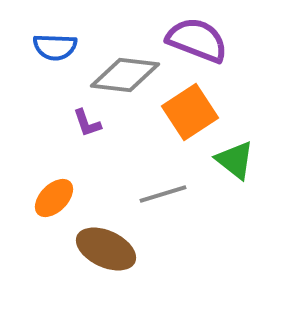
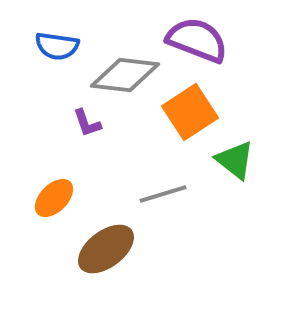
blue semicircle: moved 2 px right, 1 px up; rotated 6 degrees clockwise
brown ellipse: rotated 62 degrees counterclockwise
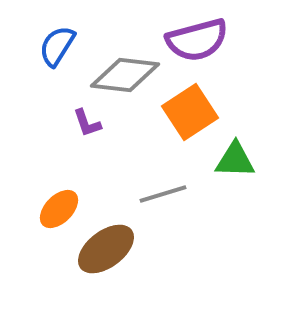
purple semicircle: rotated 144 degrees clockwise
blue semicircle: rotated 114 degrees clockwise
green triangle: rotated 36 degrees counterclockwise
orange ellipse: moved 5 px right, 11 px down
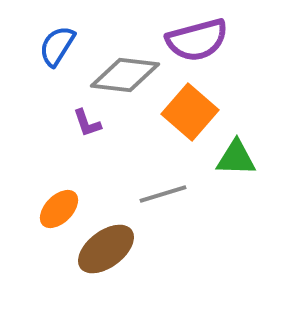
orange square: rotated 16 degrees counterclockwise
green triangle: moved 1 px right, 2 px up
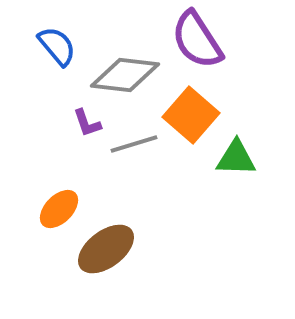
purple semicircle: rotated 72 degrees clockwise
blue semicircle: rotated 108 degrees clockwise
orange square: moved 1 px right, 3 px down
gray line: moved 29 px left, 50 px up
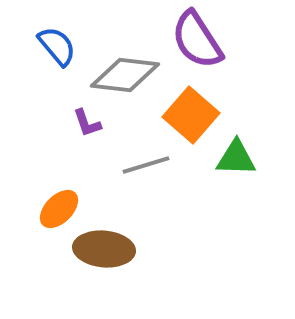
gray line: moved 12 px right, 21 px down
brown ellipse: moved 2 px left; rotated 42 degrees clockwise
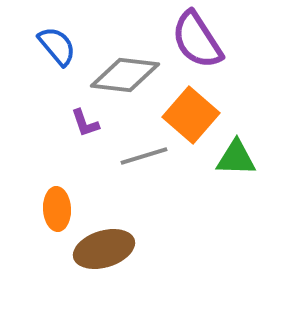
purple L-shape: moved 2 px left
gray line: moved 2 px left, 9 px up
orange ellipse: moved 2 px left; rotated 48 degrees counterclockwise
brown ellipse: rotated 22 degrees counterclockwise
